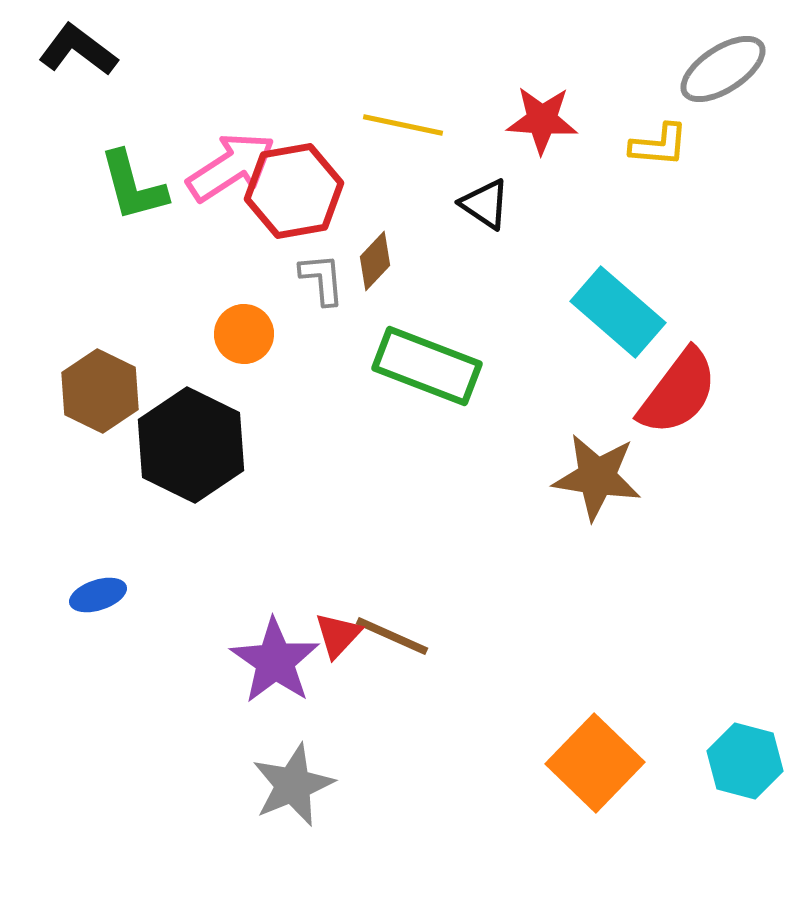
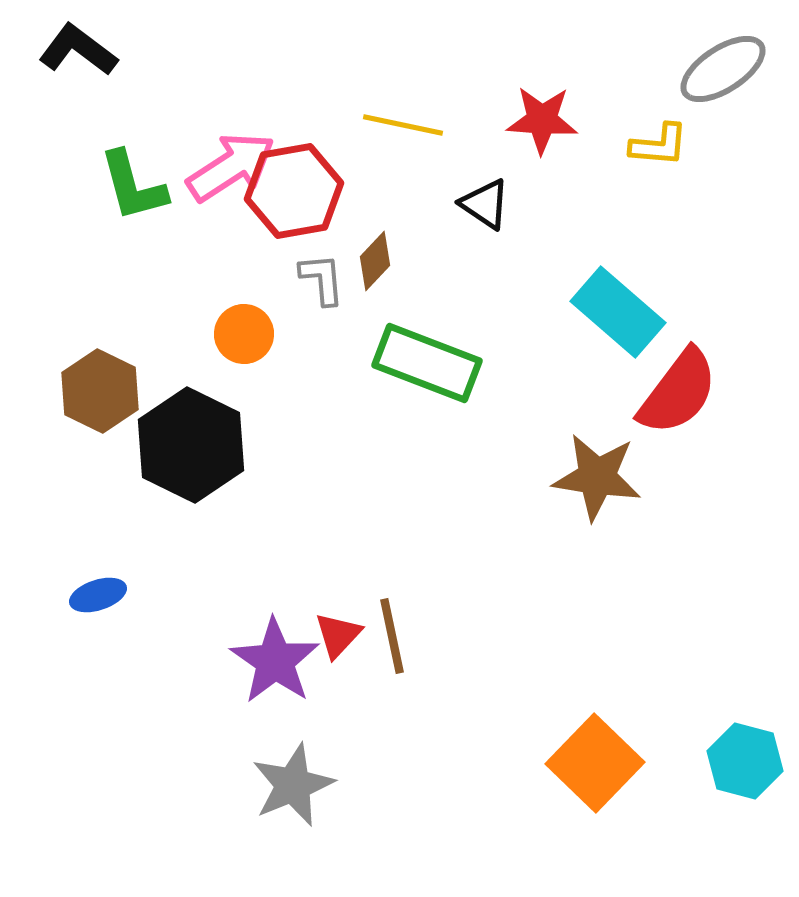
green rectangle: moved 3 px up
brown line: rotated 54 degrees clockwise
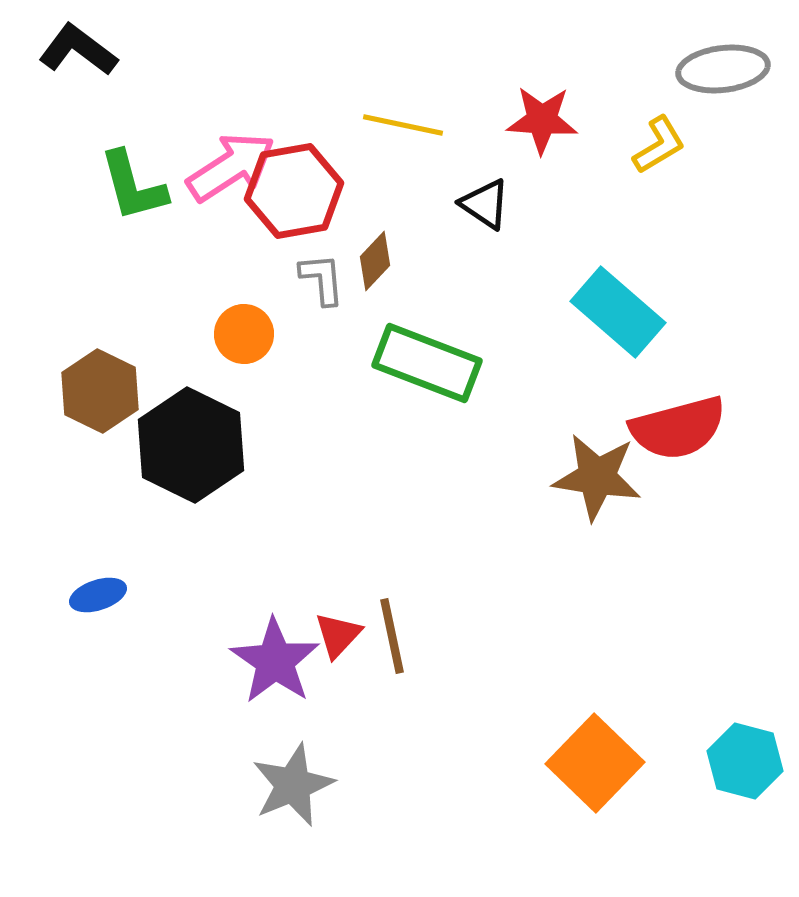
gray ellipse: rotated 26 degrees clockwise
yellow L-shape: rotated 36 degrees counterclockwise
red semicircle: moved 36 px down; rotated 38 degrees clockwise
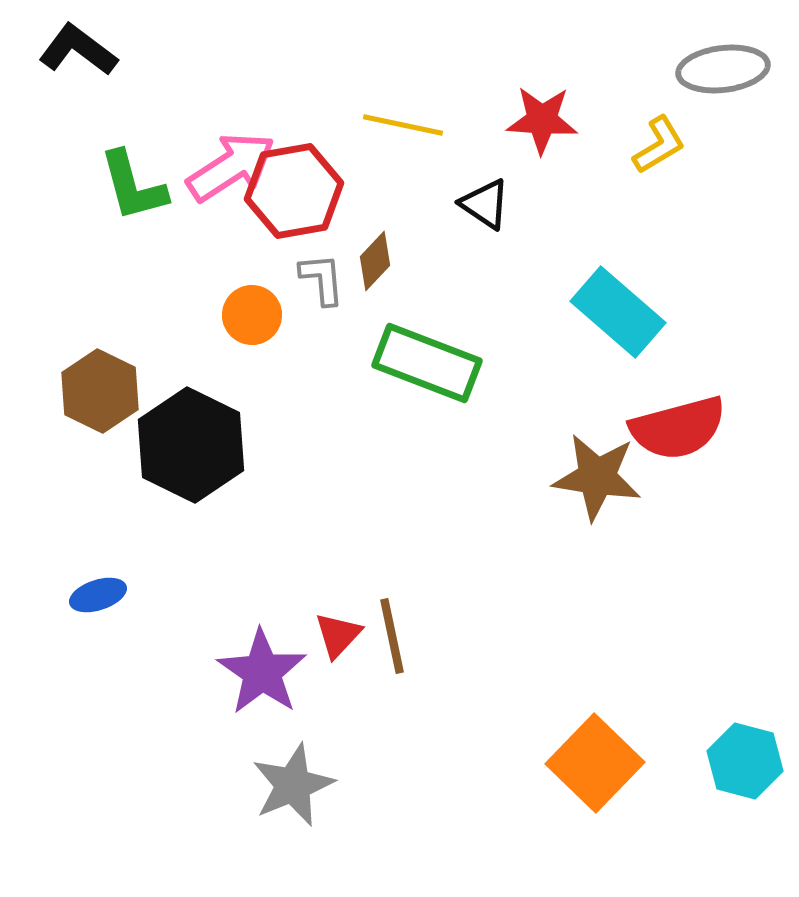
orange circle: moved 8 px right, 19 px up
purple star: moved 13 px left, 11 px down
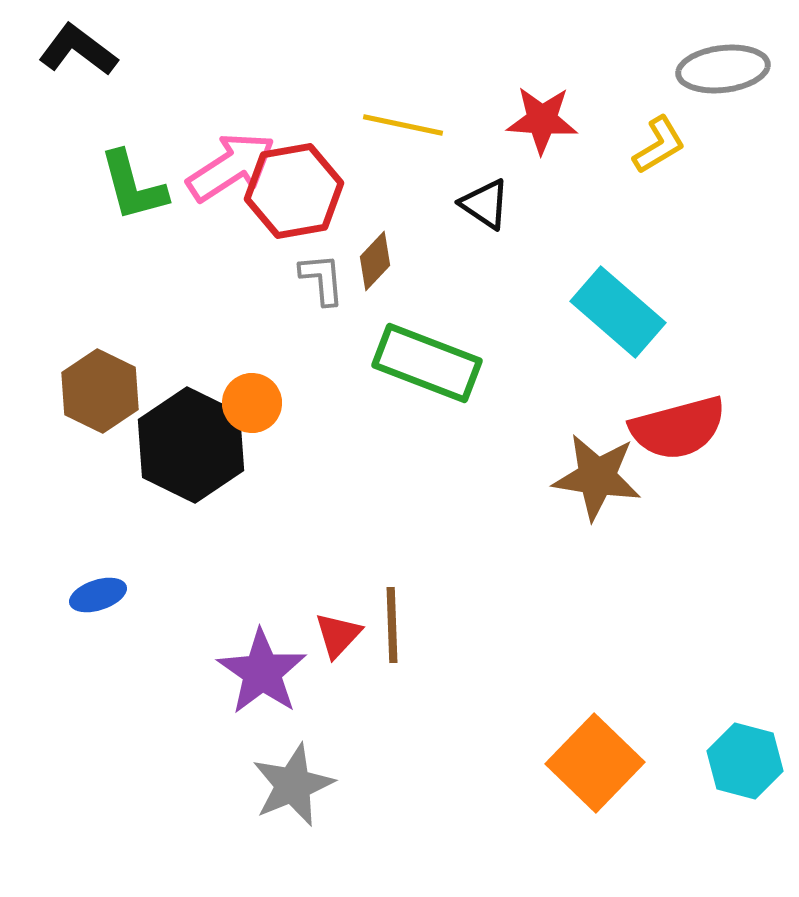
orange circle: moved 88 px down
brown line: moved 11 px up; rotated 10 degrees clockwise
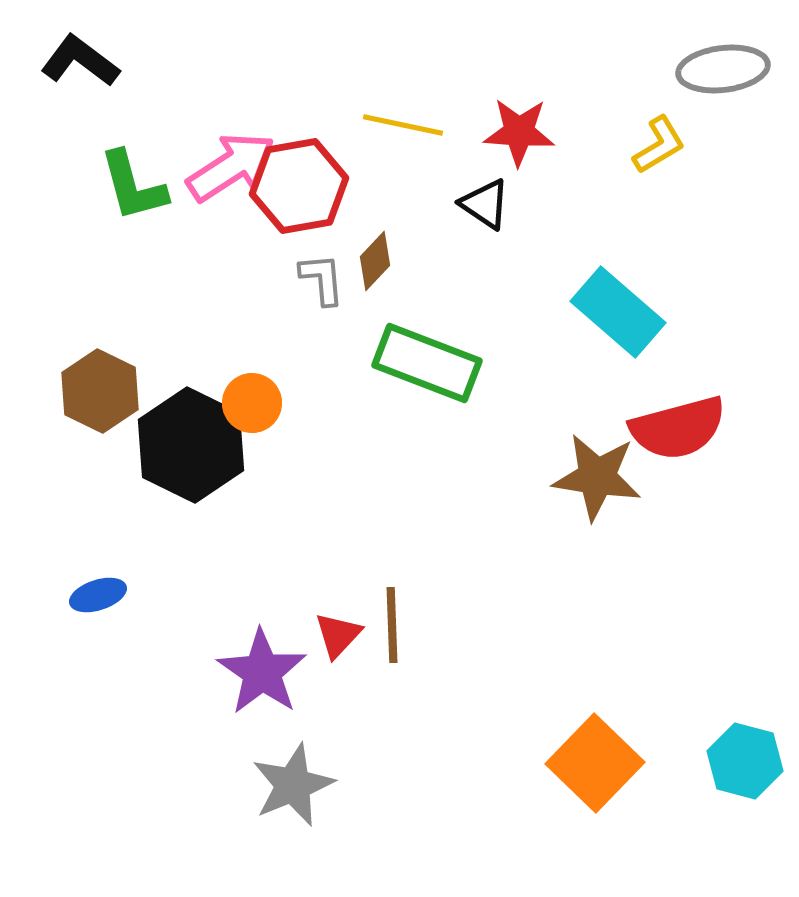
black L-shape: moved 2 px right, 11 px down
red star: moved 23 px left, 12 px down
red hexagon: moved 5 px right, 5 px up
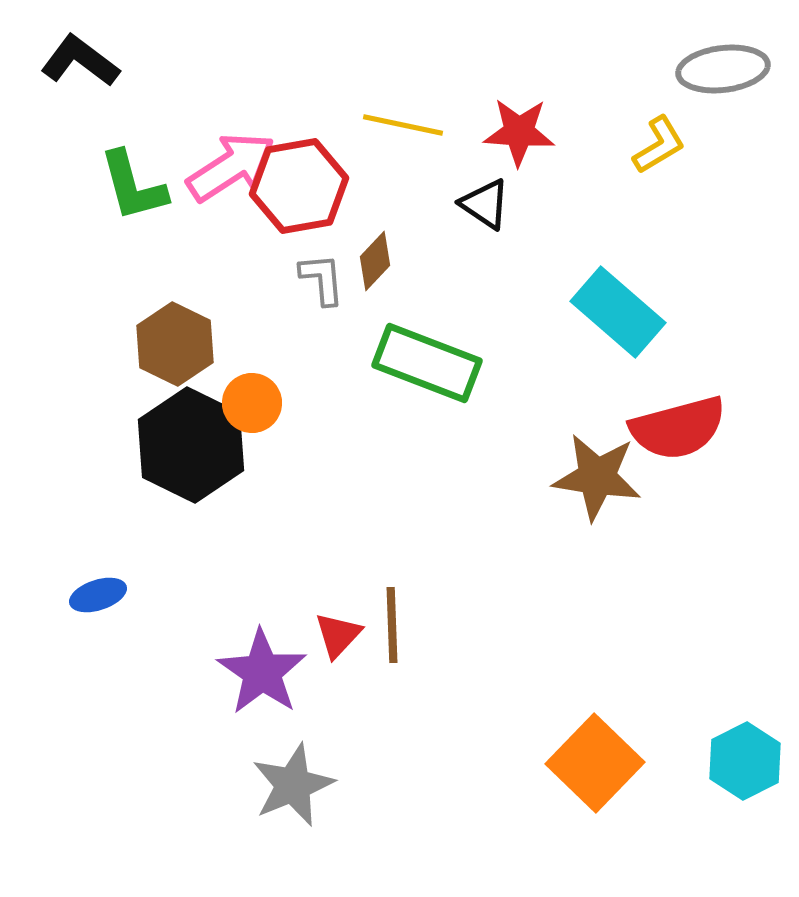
brown hexagon: moved 75 px right, 47 px up
cyan hexagon: rotated 18 degrees clockwise
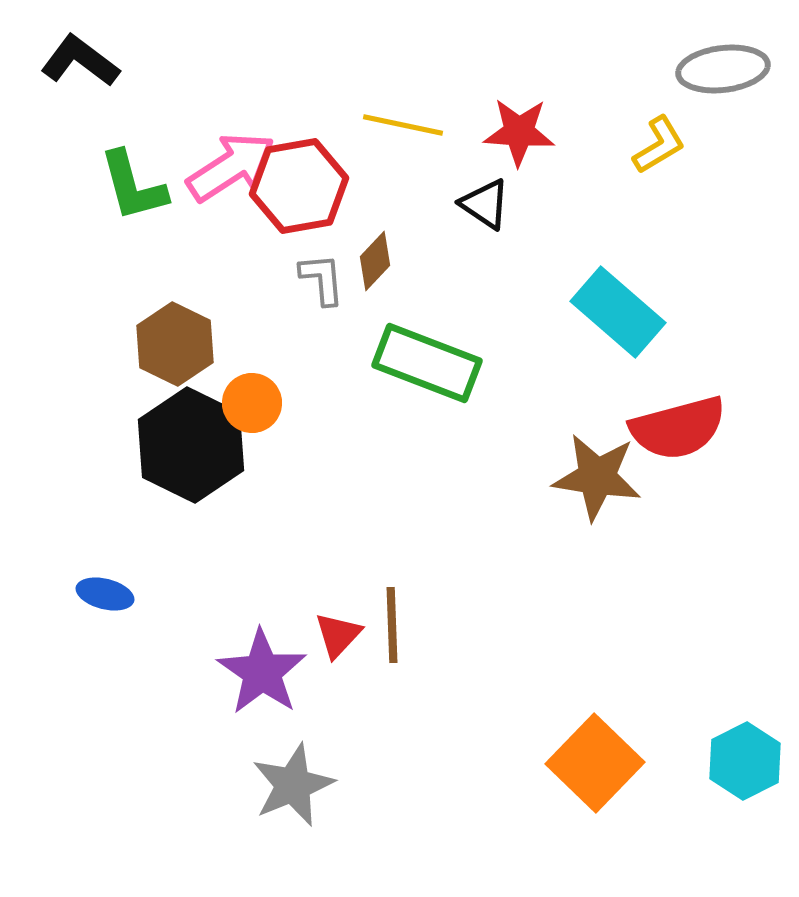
blue ellipse: moved 7 px right, 1 px up; rotated 32 degrees clockwise
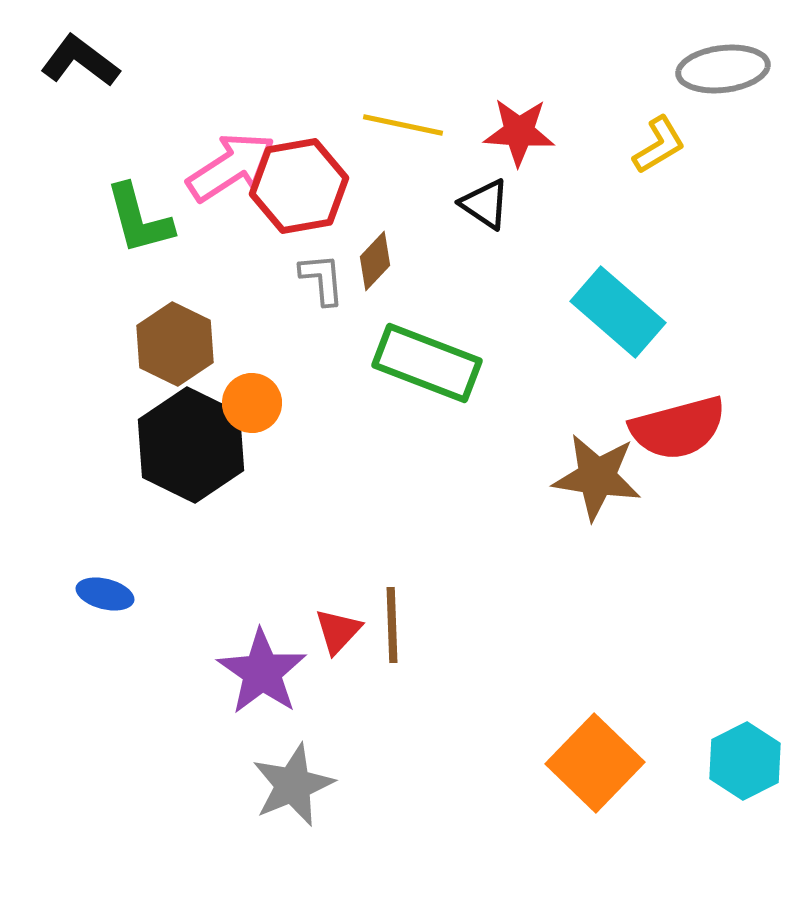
green L-shape: moved 6 px right, 33 px down
red triangle: moved 4 px up
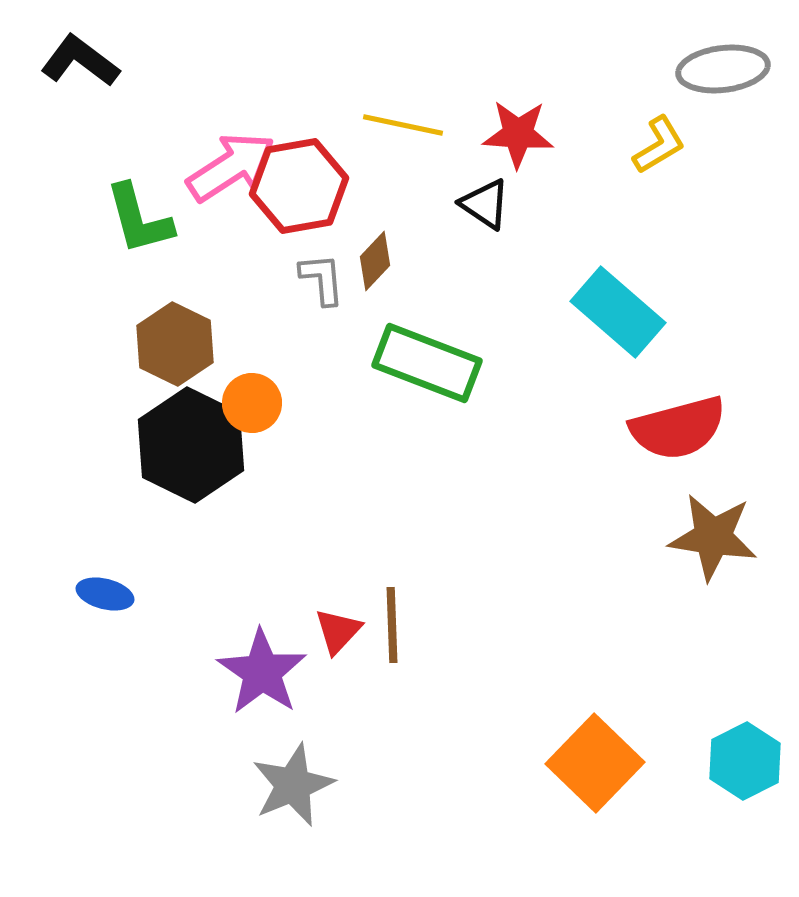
red star: moved 1 px left, 2 px down
brown star: moved 116 px right, 60 px down
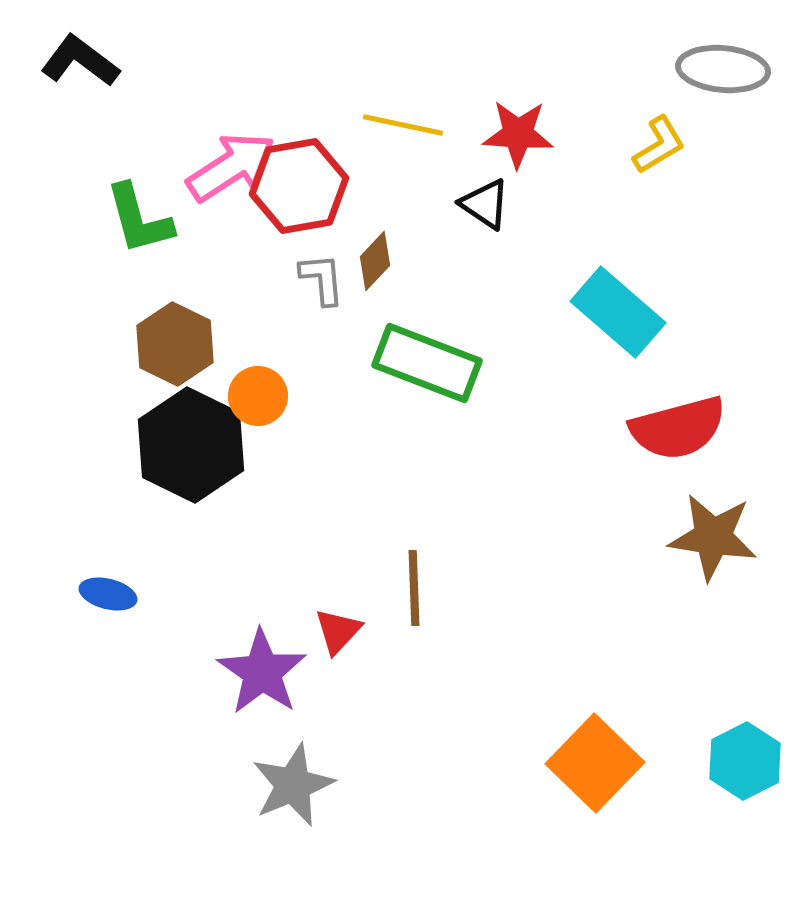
gray ellipse: rotated 12 degrees clockwise
orange circle: moved 6 px right, 7 px up
blue ellipse: moved 3 px right
brown line: moved 22 px right, 37 px up
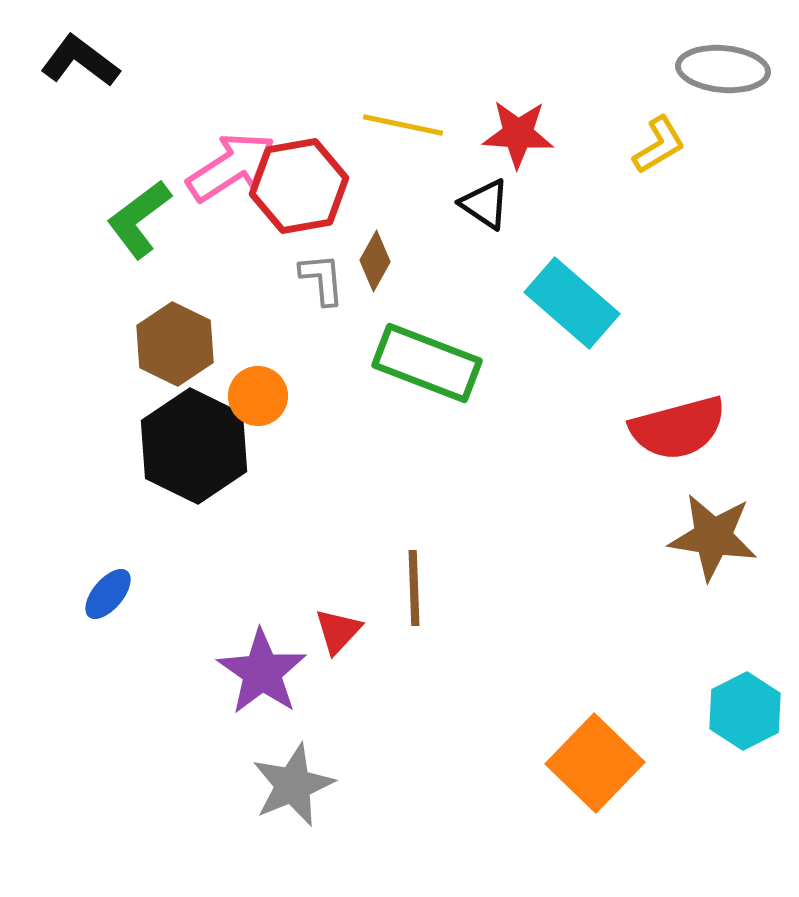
green L-shape: rotated 68 degrees clockwise
brown diamond: rotated 14 degrees counterclockwise
cyan rectangle: moved 46 px left, 9 px up
black hexagon: moved 3 px right, 1 px down
blue ellipse: rotated 64 degrees counterclockwise
cyan hexagon: moved 50 px up
